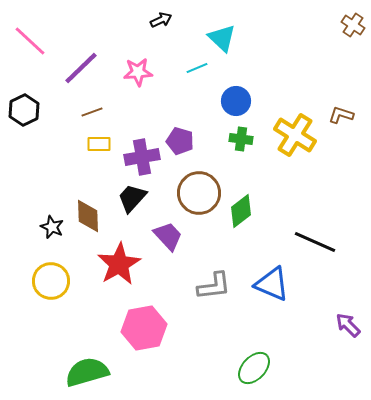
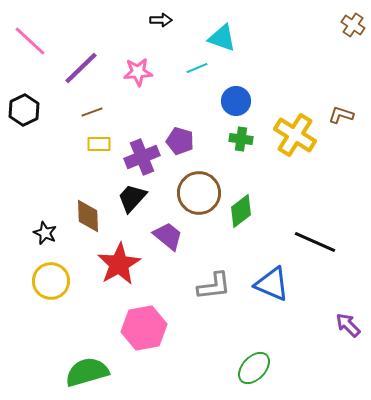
black arrow: rotated 25 degrees clockwise
cyan triangle: rotated 24 degrees counterclockwise
purple cross: rotated 12 degrees counterclockwise
black star: moved 7 px left, 6 px down
purple trapezoid: rotated 8 degrees counterclockwise
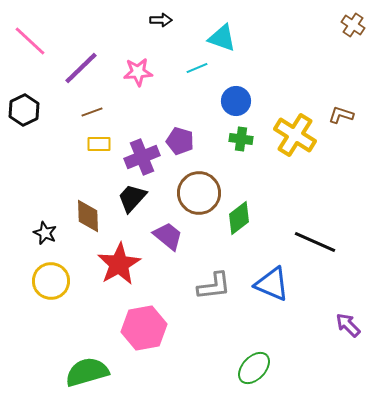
green diamond: moved 2 px left, 7 px down
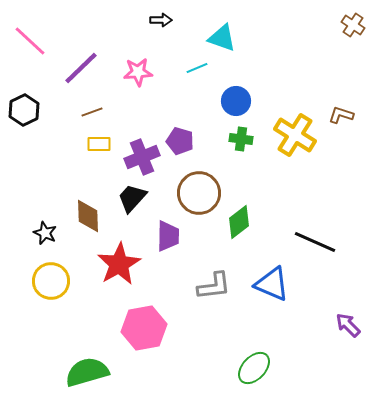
green diamond: moved 4 px down
purple trapezoid: rotated 52 degrees clockwise
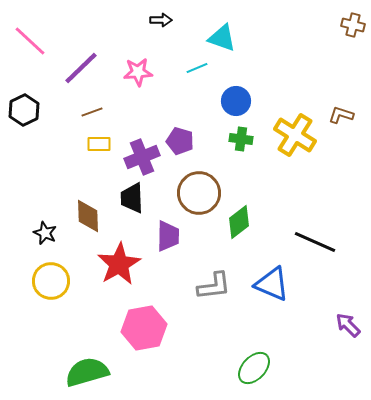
brown cross: rotated 20 degrees counterclockwise
black trapezoid: rotated 44 degrees counterclockwise
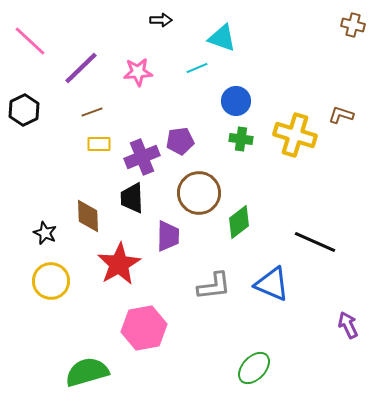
yellow cross: rotated 15 degrees counterclockwise
purple pentagon: rotated 24 degrees counterclockwise
purple arrow: rotated 20 degrees clockwise
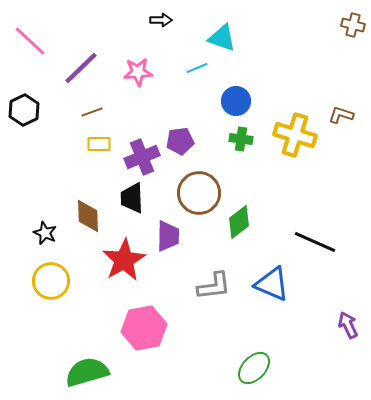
red star: moved 5 px right, 4 px up
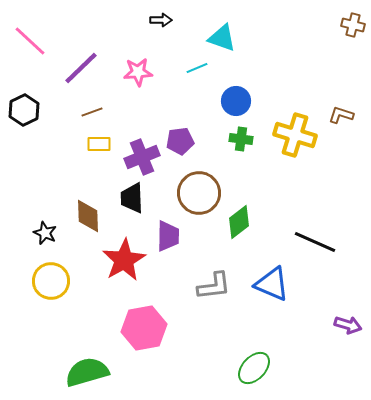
purple arrow: rotated 132 degrees clockwise
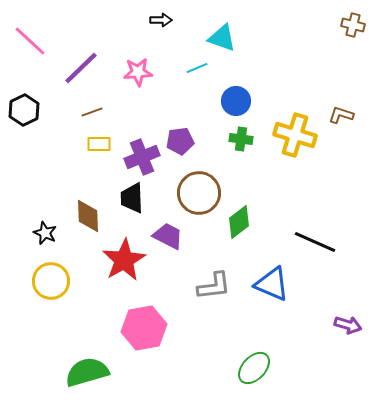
purple trapezoid: rotated 64 degrees counterclockwise
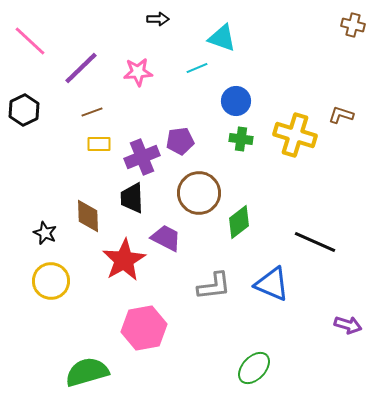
black arrow: moved 3 px left, 1 px up
purple trapezoid: moved 2 px left, 2 px down
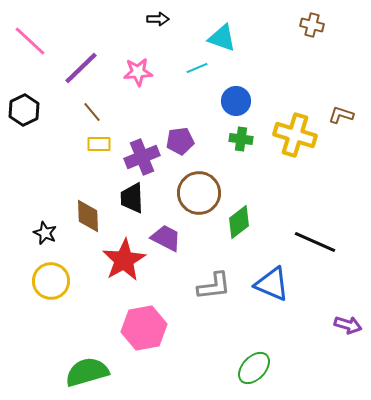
brown cross: moved 41 px left
brown line: rotated 70 degrees clockwise
